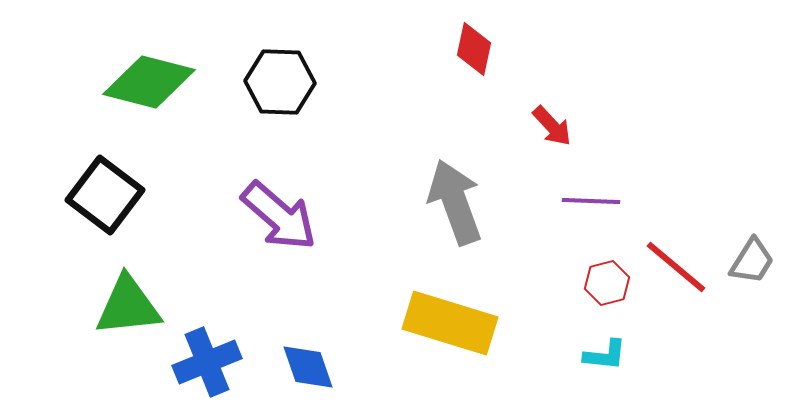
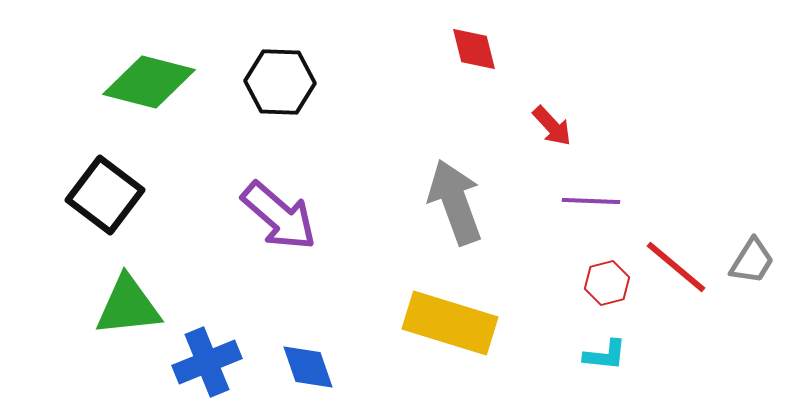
red diamond: rotated 26 degrees counterclockwise
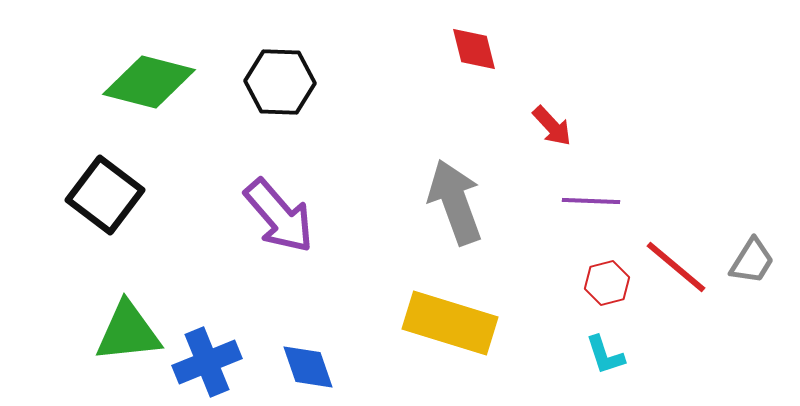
purple arrow: rotated 8 degrees clockwise
green triangle: moved 26 px down
cyan L-shape: rotated 66 degrees clockwise
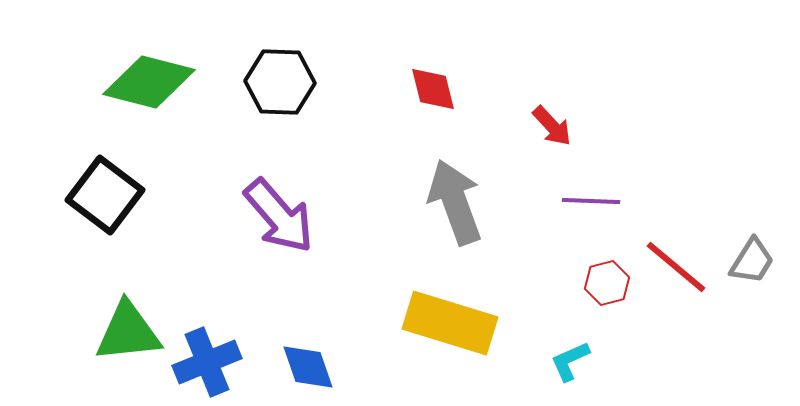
red diamond: moved 41 px left, 40 px down
cyan L-shape: moved 35 px left, 6 px down; rotated 84 degrees clockwise
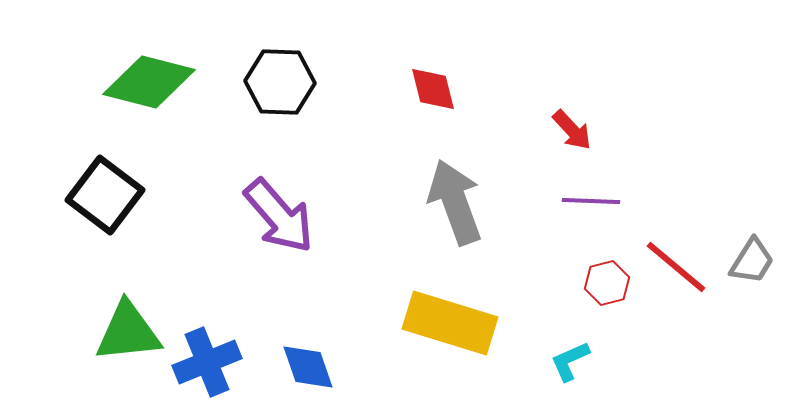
red arrow: moved 20 px right, 4 px down
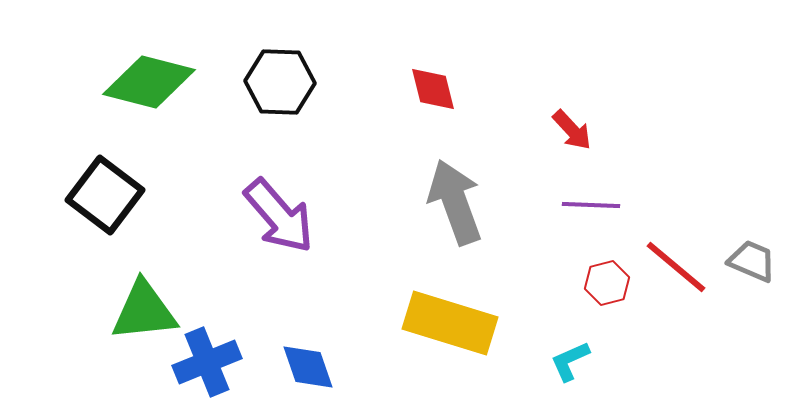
purple line: moved 4 px down
gray trapezoid: rotated 99 degrees counterclockwise
green triangle: moved 16 px right, 21 px up
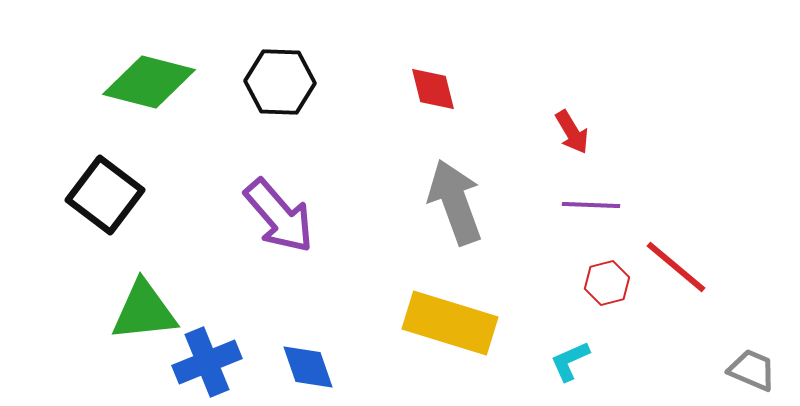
red arrow: moved 2 px down; rotated 12 degrees clockwise
gray trapezoid: moved 109 px down
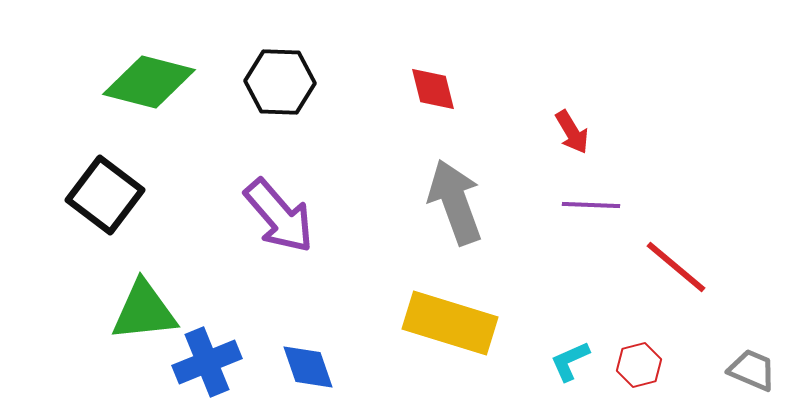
red hexagon: moved 32 px right, 82 px down
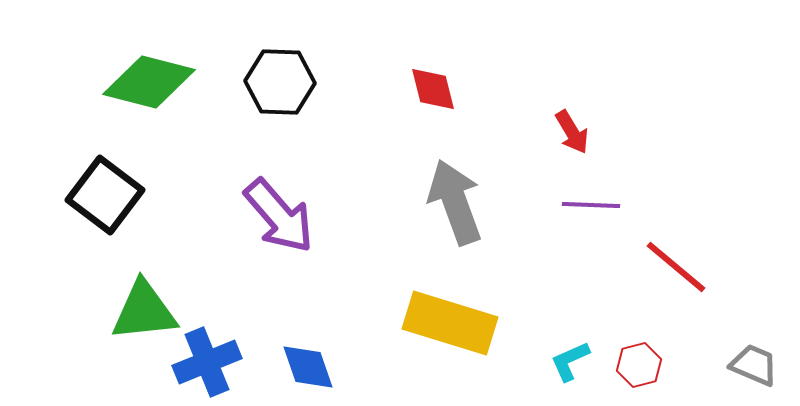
gray trapezoid: moved 2 px right, 5 px up
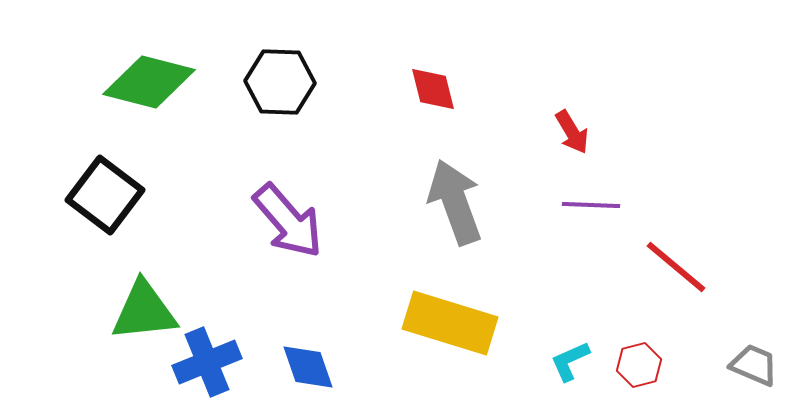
purple arrow: moved 9 px right, 5 px down
